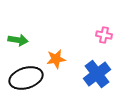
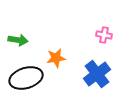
orange star: moved 1 px up
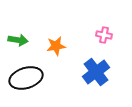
orange star: moved 12 px up
blue cross: moved 1 px left, 2 px up
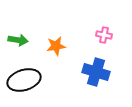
blue cross: rotated 36 degrees counterclockwise
black ellipse: moved 2 px left, 2 px down
